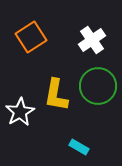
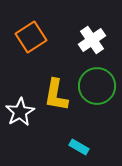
green circle: moved 1 px left
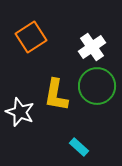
white cross: moved 7 px down
white star: rotated 20 degrees counterclockwise
cyan rectangle: rotated 12 degrees clockwise
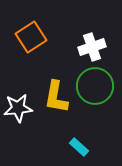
white cross: rotated 16 degrees clockwise
green circle: moved 2 px left
yellow L-shape: moved 2 px down
white star: moved 2 px left, 4 px up; rotated 28 degrees counterclockwise
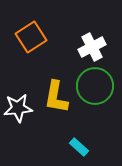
white cross: rotated 8 degrees counterclockwise
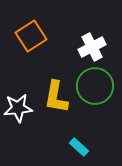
orange square: moved 1 px up
